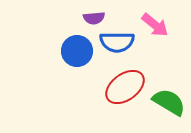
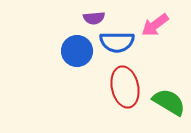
pink arrow: rotated 104 degrees clockwise
red ellipse: rotated 66 degrees counterclockwise
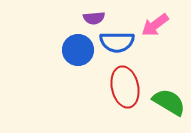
blue circle: moved 1 px right, 1 px up
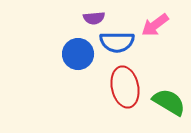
blue circle: moved 4 px down
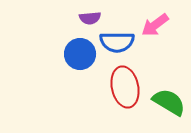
purple semicircle: moved 4 px left
blue circle: moved 2 px right
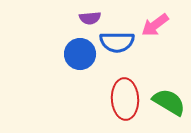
red ellipse: moved 12 px down; rotated 9 degrees clockwise
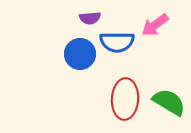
red ellipse: rotated 6 degrees clockwise
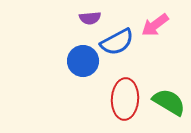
blue semicircle: rotated 28 degrees counterclockwise
blue circle: moved 3 px right, 7 px down
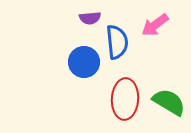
blue semicircle: rotated 68 degrees counterclockwise
blue circle: moved 1 px right, 1 px down
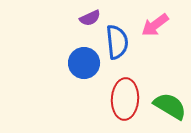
purple semicircle: rotated 20 degrees counterclockwise
blue circle: moved 1 px down
green semicircle: moved 1 px right, 4 px down
